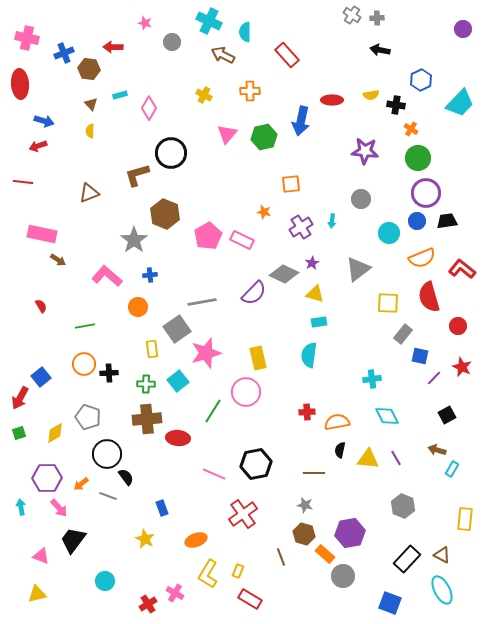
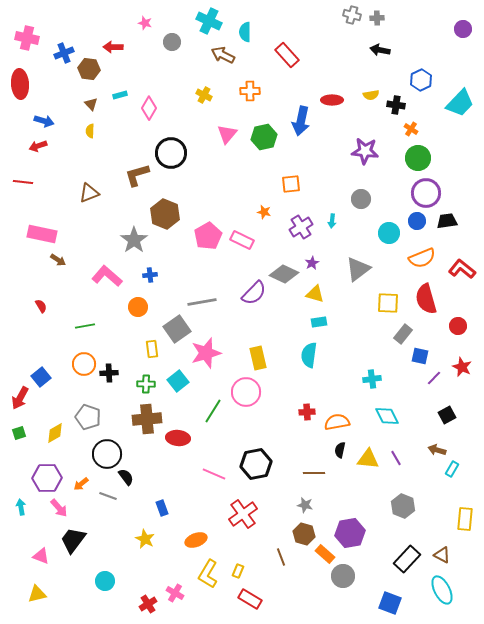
gray cross at (352, 15): rotated 18 degrees counterclockwise
red semicircle at (429, 297): moved 3 px left, 2 px down
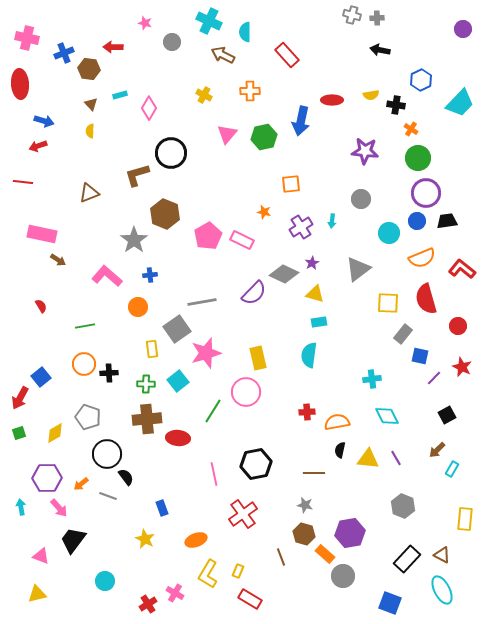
brown arrow at (437, 450): rotated 60 degrees counterclockwise
pink line at (214, 474): rotated 55 degrees clockwise
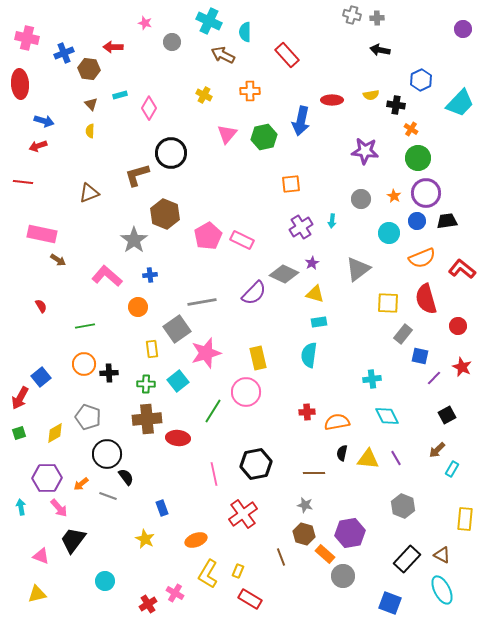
orange star at (264, 212): moved 130 px right, 16 px up; rotated 16 degrees clockwise
black semicircle at (340, 450): moved 2 px right, 3 px down
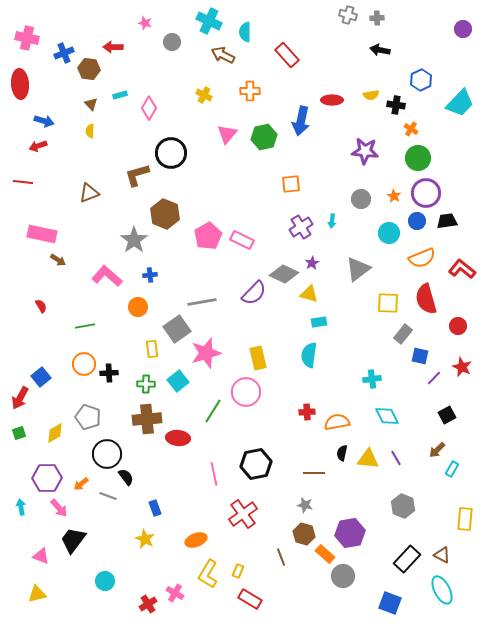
gray cross at (352, 15): moved 4 px left
yellow triangle at (315, 294): moved 6 px left
blue rectangle at (162, 508): moved 7 px left
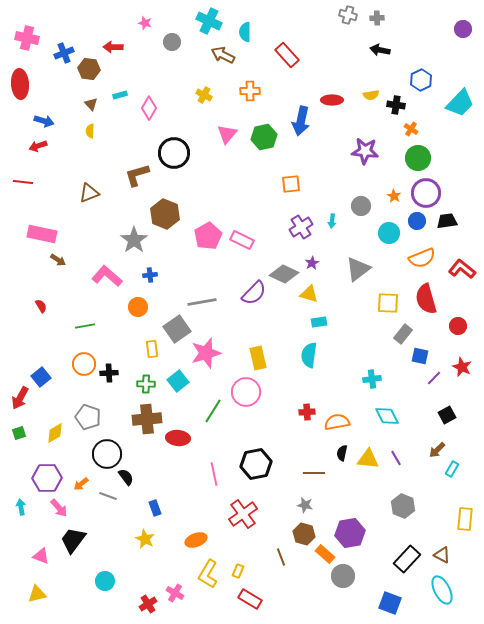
black circle at (171, 153): moved 3 px right
gray circle at (361, 199): moved 7 px down
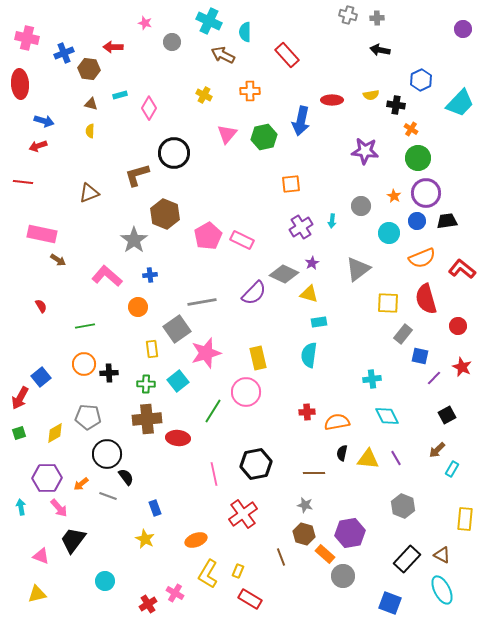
brown triangle at (91, 104): rotated 32 degrees counterclockwise
gray pentagon at (88, 417): rotated 15 degrees counterclockwise
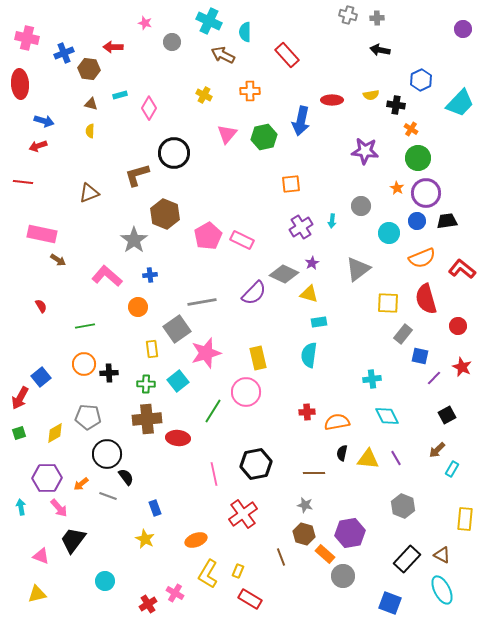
orange star at (394, 196): moved 3 px right, 8 px up
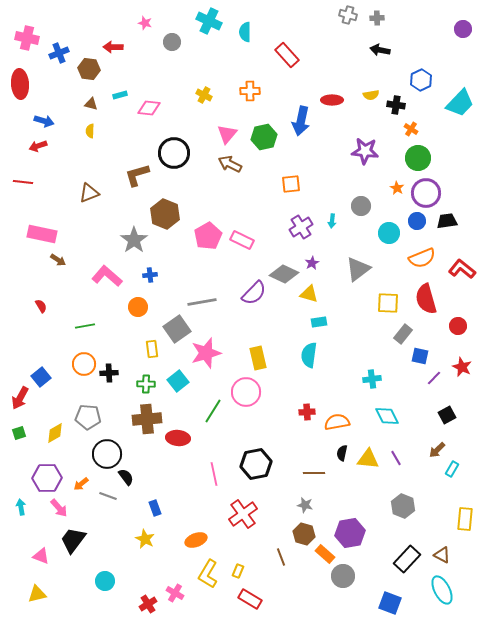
blue cross at (64, 53): moved 5 px left
brown arrow at (223, 55): moved 7 px right, 109 px down
pink diamond at (149, 108): rotated 65 degrees clockwise
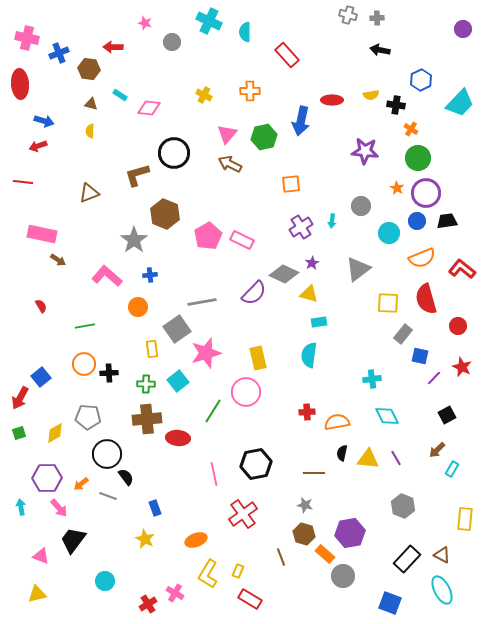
cyan rectangle at (120, 95): rotated 48 degrees clockwise
